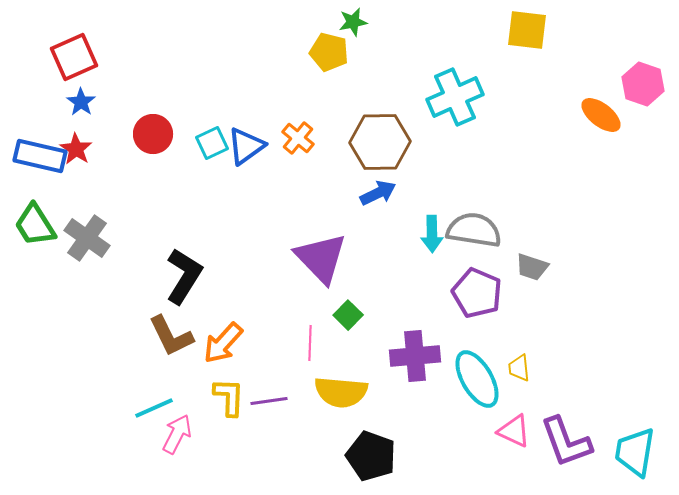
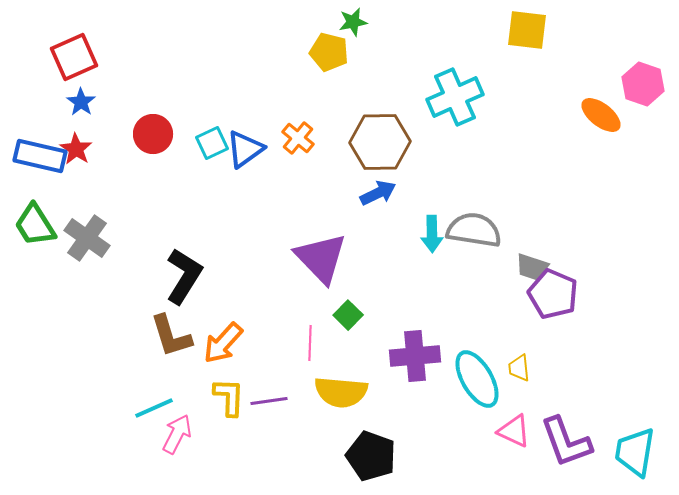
blue triangle: moved 1 px left, 3 px down
purple pentagon: moved 76 px right, 1 px down
brown L-shape: rotated 9 degrees clockwise
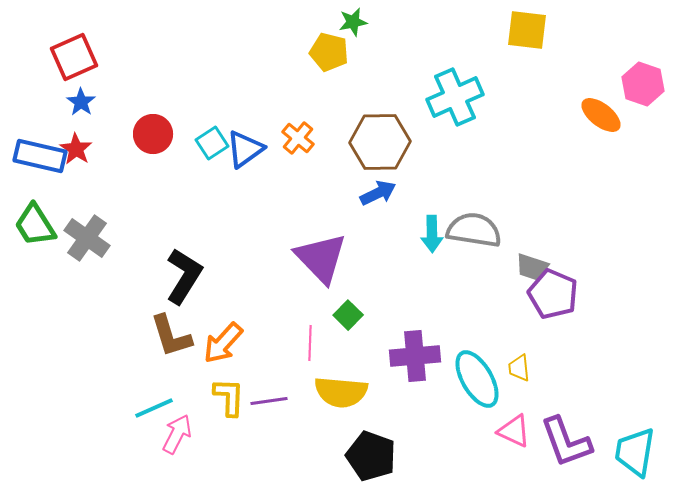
cyan square: rotated 8 degrees counterclockwise
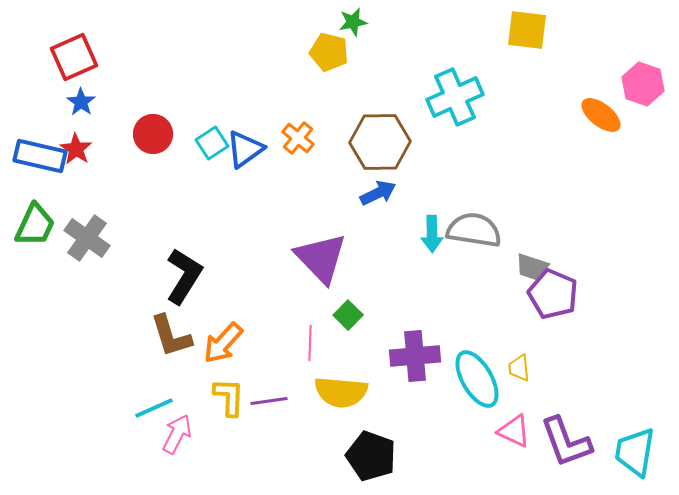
green trapezoid: rotated 123 degrees counterclockwise
